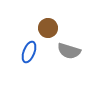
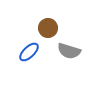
blue ellipse: rotated 25 degrees clockwise
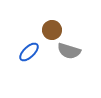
brown circle: moved 4 px right, 2 px down
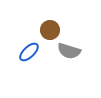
brown circle: moved 2 px left
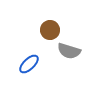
blue ellipse: moved 12 px down
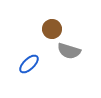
brown circle: moved 2 px right, 1 px up
